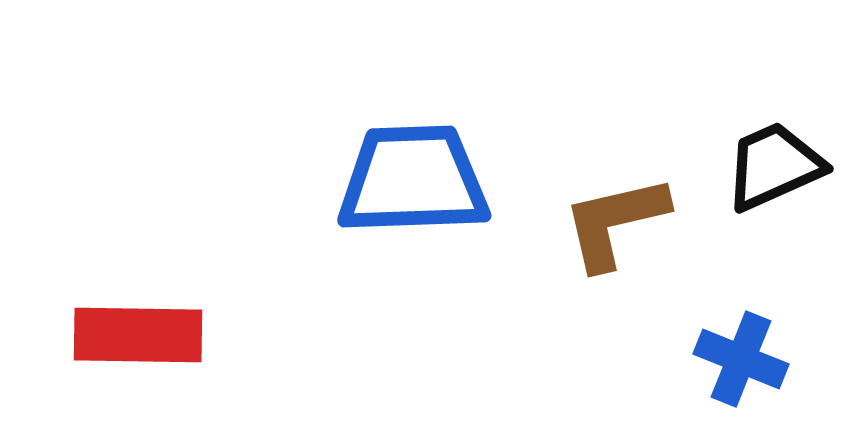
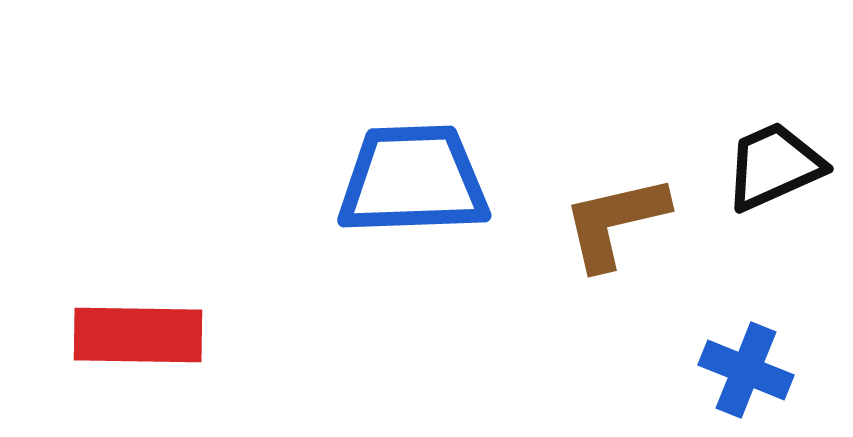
blue cross: moved 5 px right, 11 px down
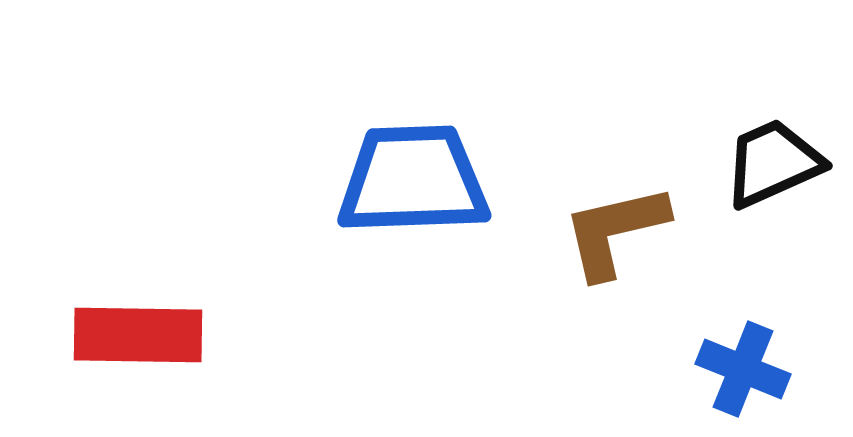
black trapezoid: moved 1 px left, 3 px up
brown L-shape: moved 9 px down
blue cross: moved 3 px left, 1 px up
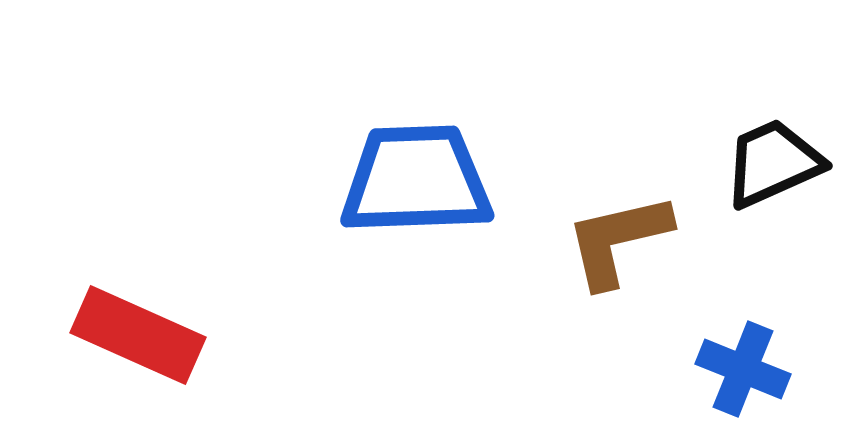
blue trapezoid: moved 3 px right
brown L-shape: moved 3 px right, 9 px down
red rectangle: rotated 23 degrees clockwise
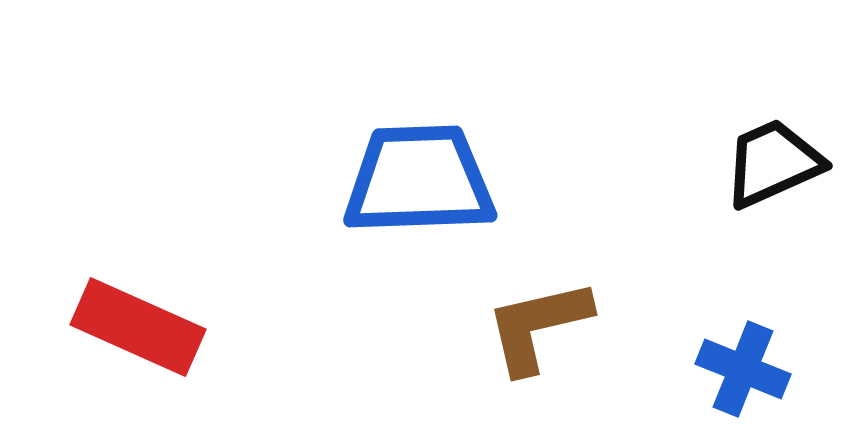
blue trapezoid: moved 3 px right
brown L-shape: moved 80 px left, 86 px down
red rectangle: moved 8 px up
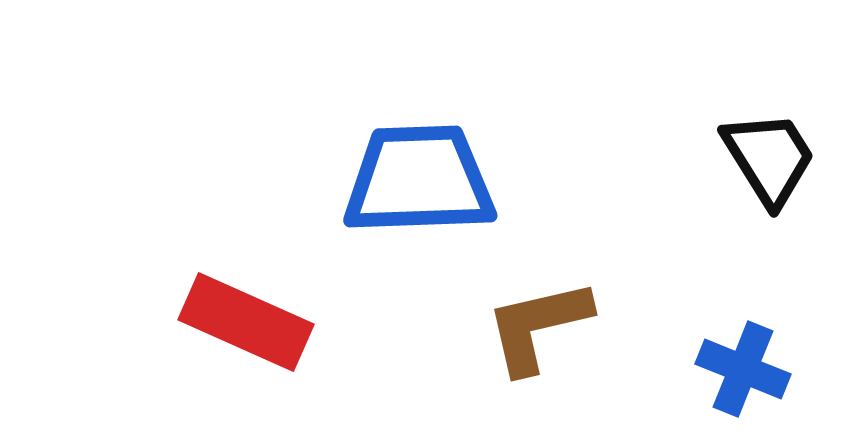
black trapezoid: moved 4 px left, 5 px up; rotated 82 degrees clockwise
red rectangle: moved 108 px right, 5 px up
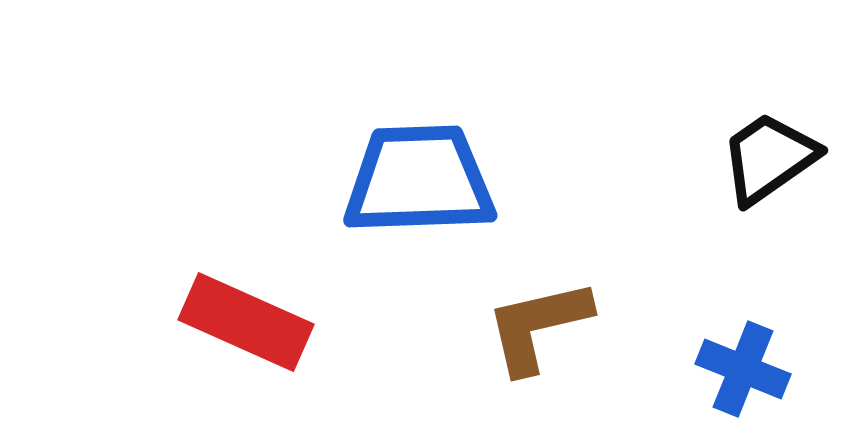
black trapezoid: rotated 93 degrees counterclockwise
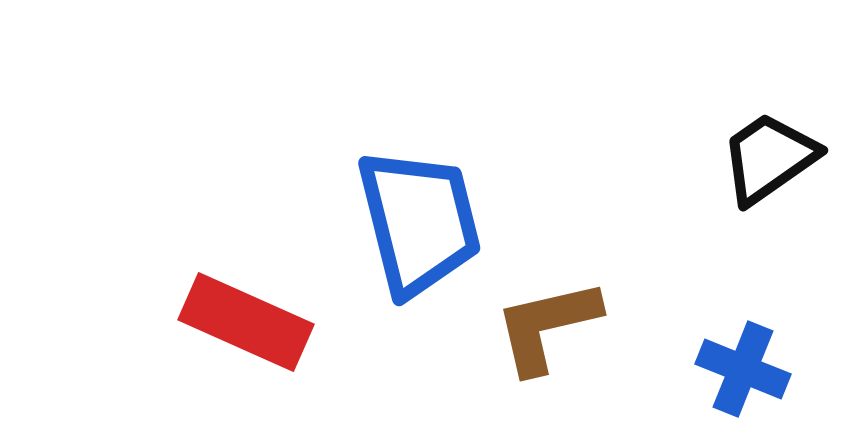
blue trapezoid: moved 42 px down; rotated 78 degrees clockwise
brown L-shape: moved 9 px right
